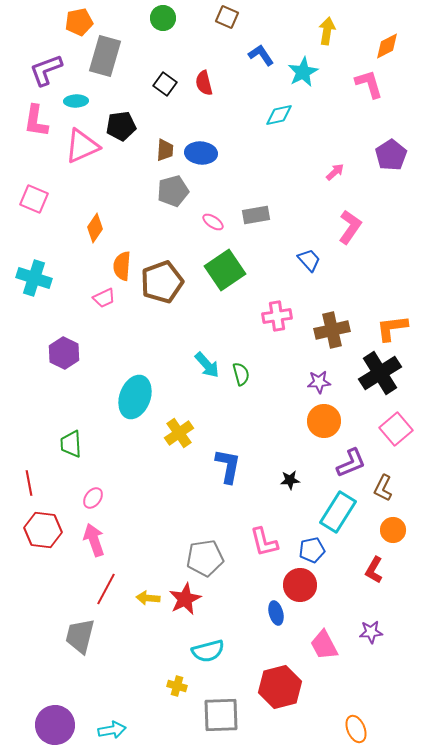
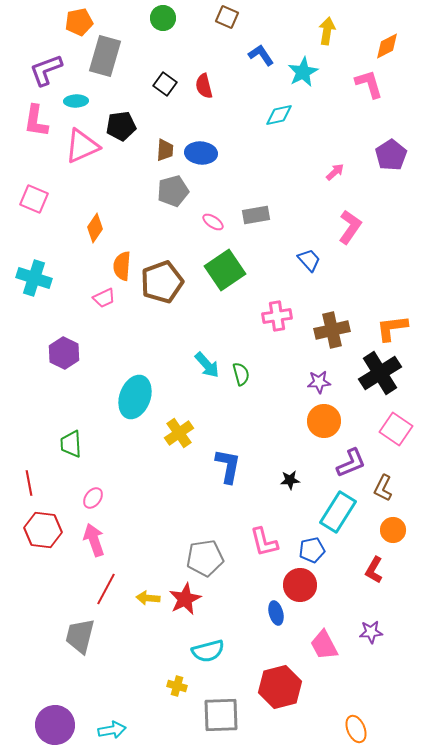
red semicircle at (204, 83): moved 3 px down
pink square at (396, 429): rotated 16 degrees counterclockwise
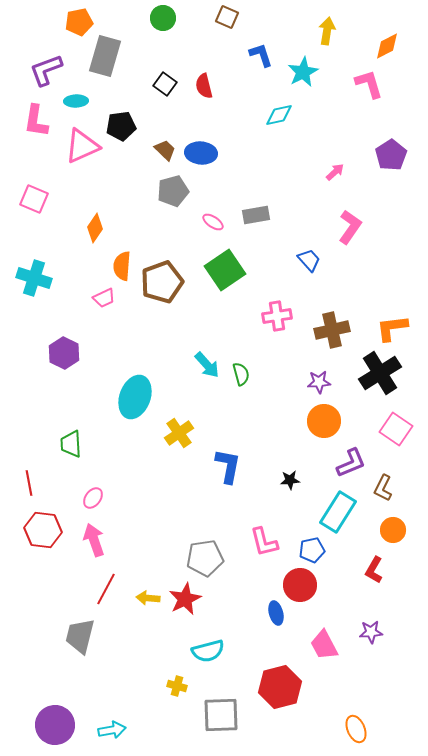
blue L-shape at (261, 55): rotated 16 degrees clockwise
brown trapezoid at (165, 150): rotated 50 degrees counterclockwise
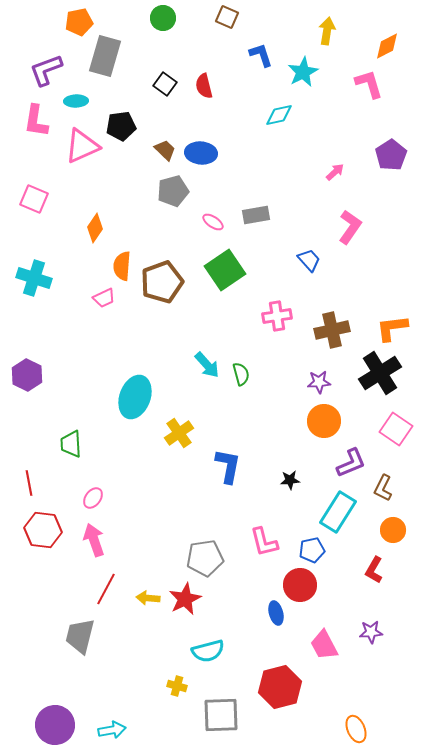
purple hexagon at (64, 353): moved 37 px left, 22 px down
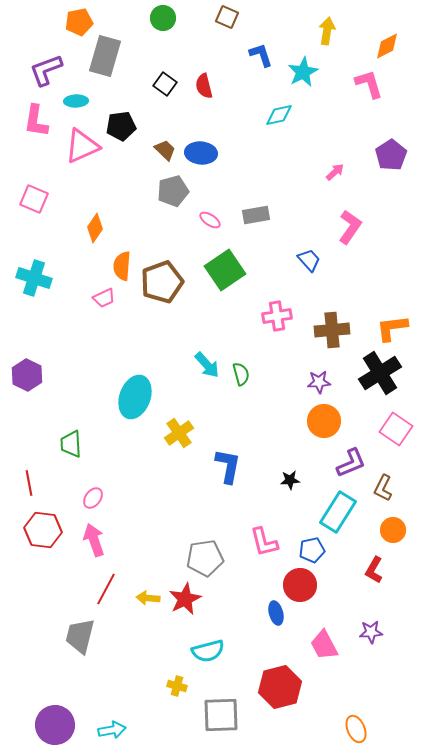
pink ellipse at (213, 222): moved 3 px left, 2 px up
brown cross at (332, 330): rotated 8 degrees clockwise
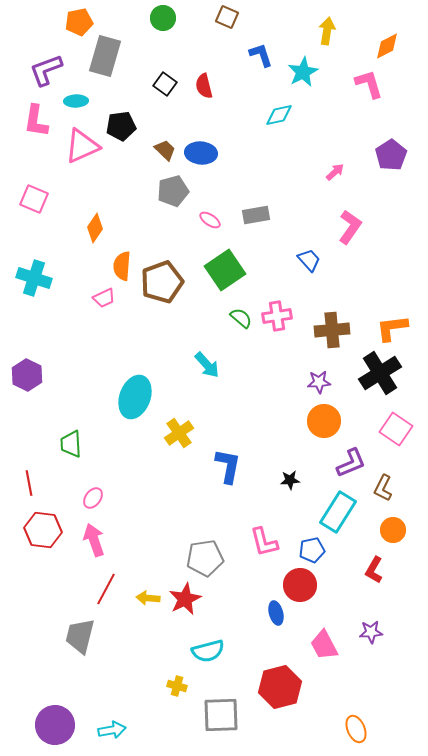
green semicircle at (241, 374): moved 56 px up; rotated 35 degrees counterclockwise
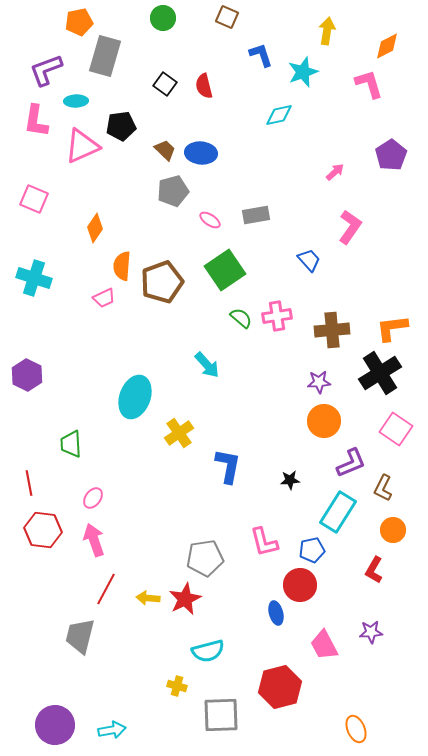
cyan star at (303, 72): rotated 8 degrees clockwise
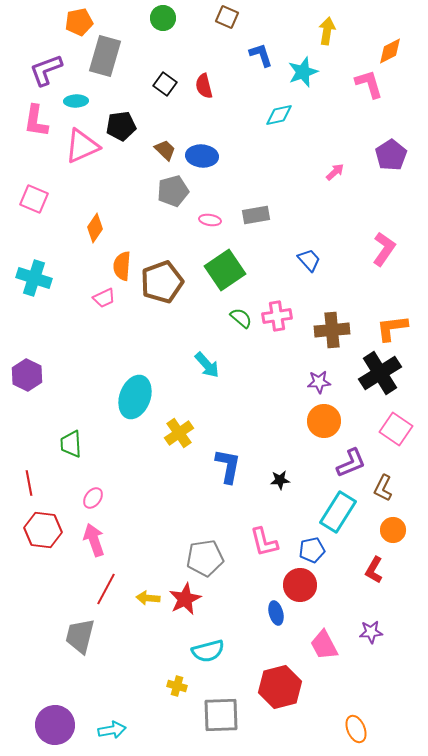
orange diamond at (387, 46): moved 3 px right, 5 px down
blue ellipse at (201, 153): moved 1 px right, 3 px down
pink ellipse at (210, 220): rotated 25 degrees counterclockwise
pink L-shape at (350, 227): moved 34 px right, 22 px down
black star at (290, 480): moved 10 px left
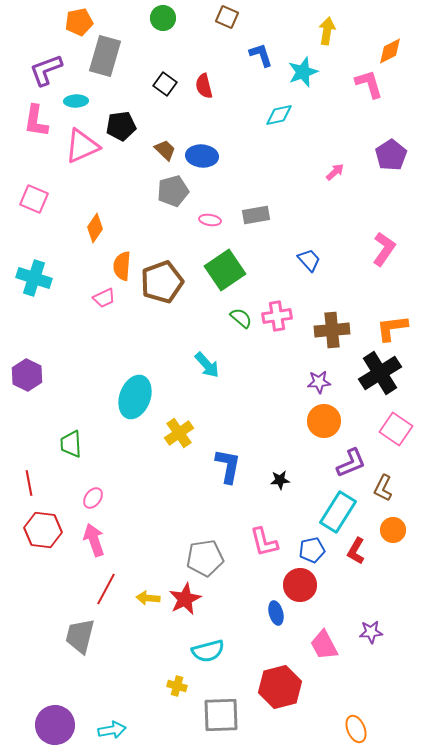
red L-shape at (374, 570): moved 18 px left, 19 px up
